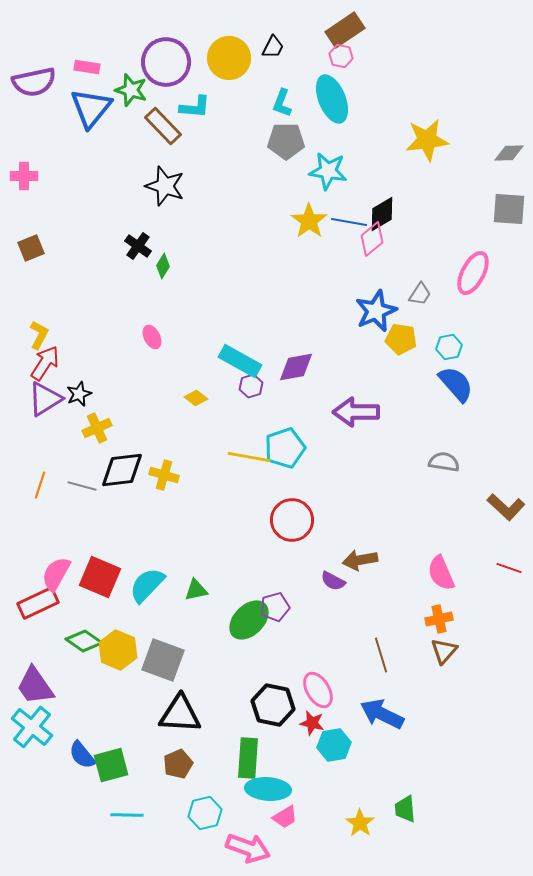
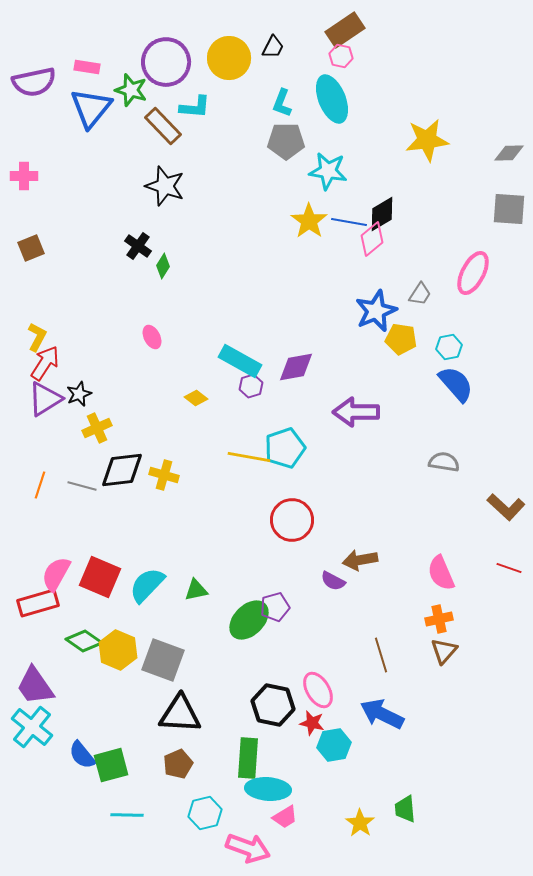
yellow L-shape at (39, 335): moved 2 px left, 2 px down
red rectangle at (38, 603): rotated 9 degrees clockwise
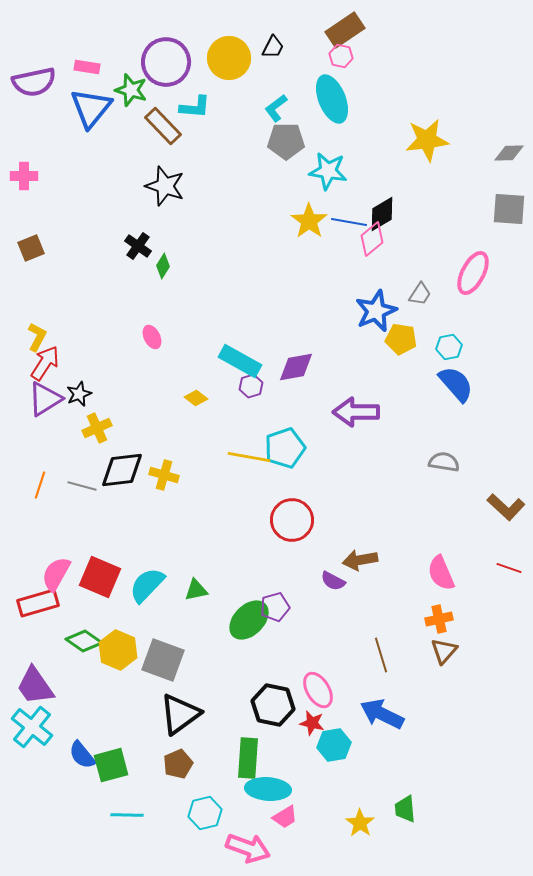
cyan L-shape at (282, 103): moved 6 px left, 5 px down; rotated 32 degrees clockwise
black triangle at (180, 714): rotated 39 degrees counterclockwise
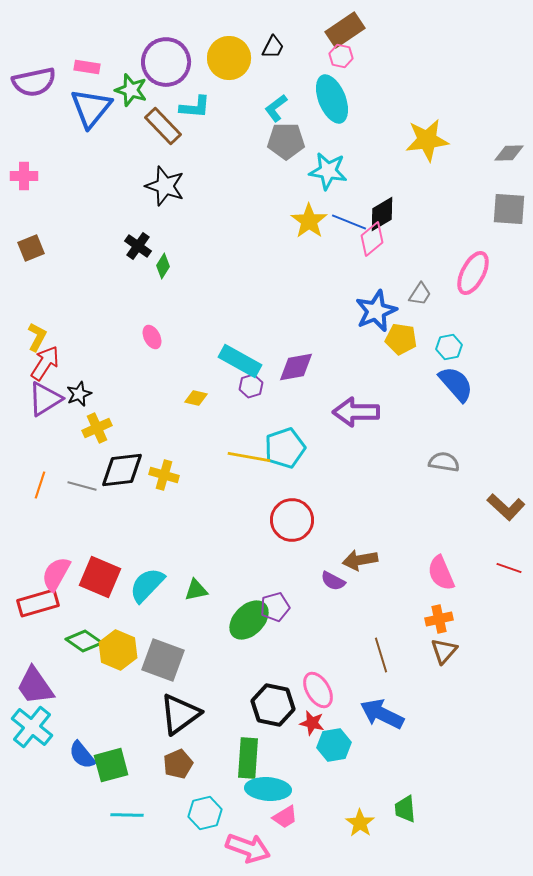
blue line at (349, 222): rotated 12 degrees clockwise
yellow diamond at (196, 398): rotated 25 degrees counterclockwise
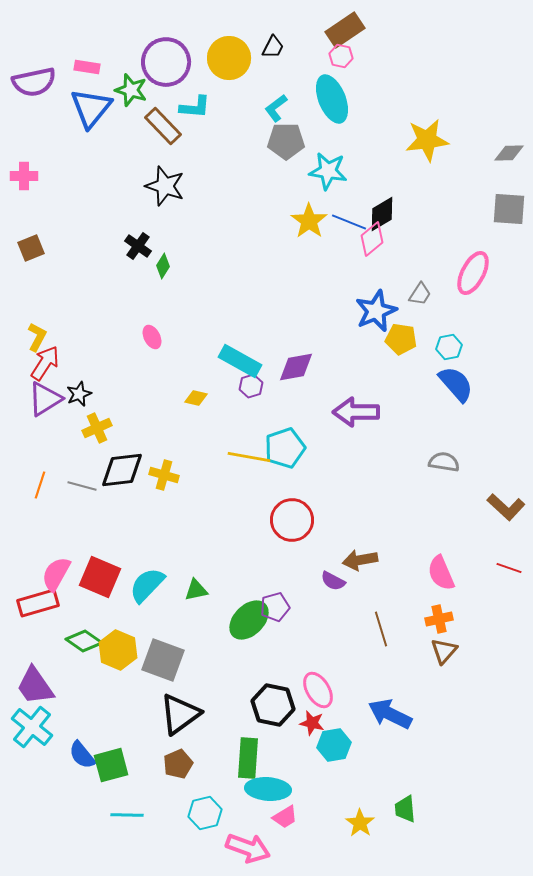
brown line at (381, 655): moved 26 px up
blue arrow at (382, 714): moved 8 px right
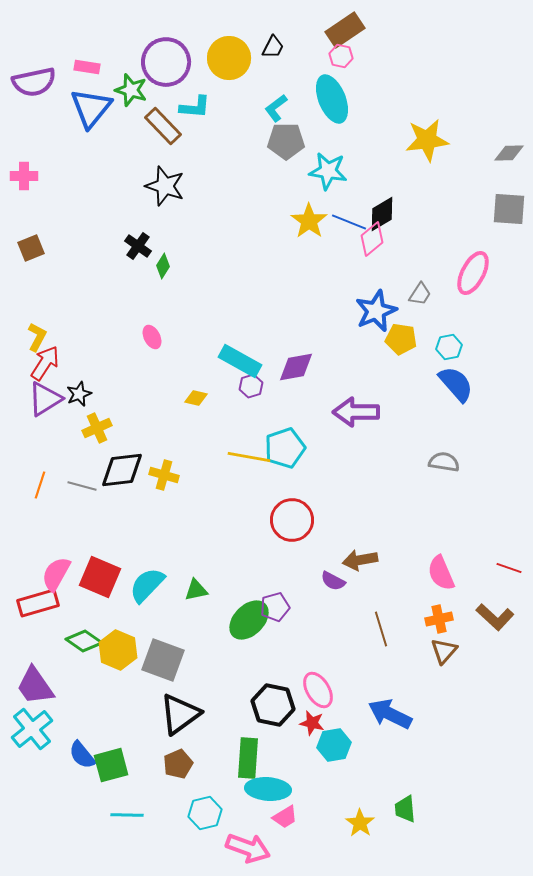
brown L-shape at (506, 507): moved 11 px left, 110 px down
cyan cross at (32, 727): moved 2 px down; rotated 12 degrees clockwise
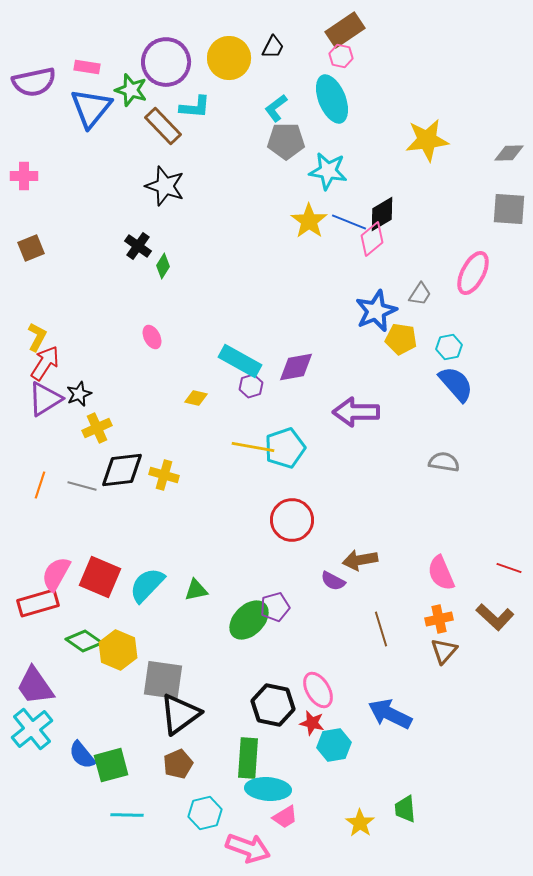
yellow line at (249, 457): moved 4 px right, 10 px up
gray square at (163, 660): moved 20 px down; rotated 12 degrees counterclockwise
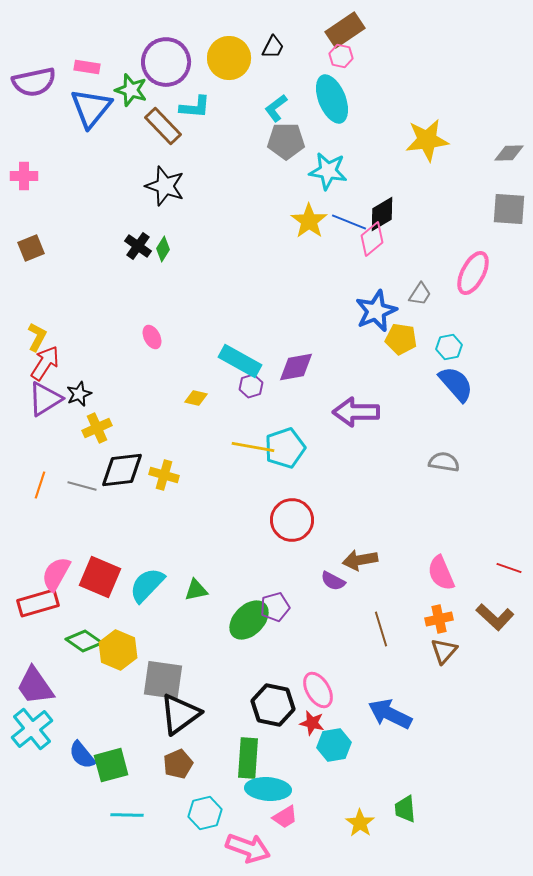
green diamond at (163, 266): moved 17 px up
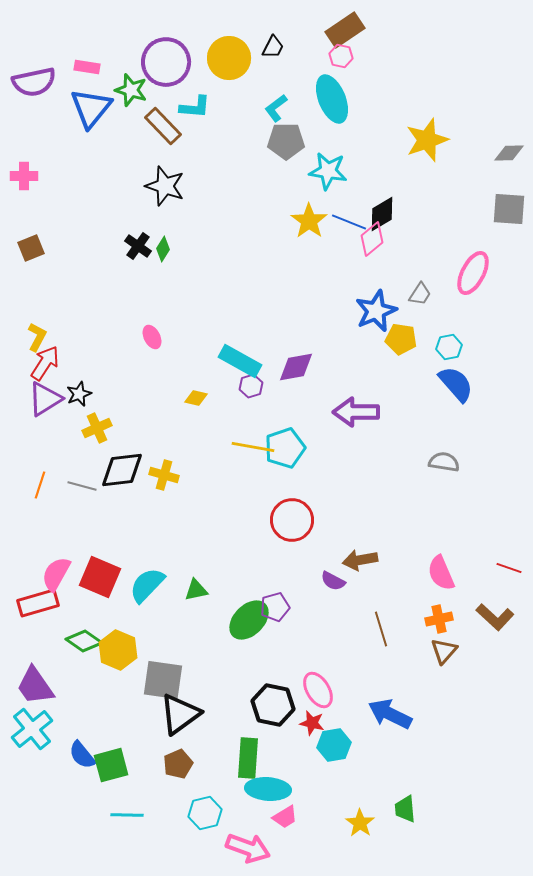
yellow star at (427, 140): rotated 12 degrees counterclockwise
